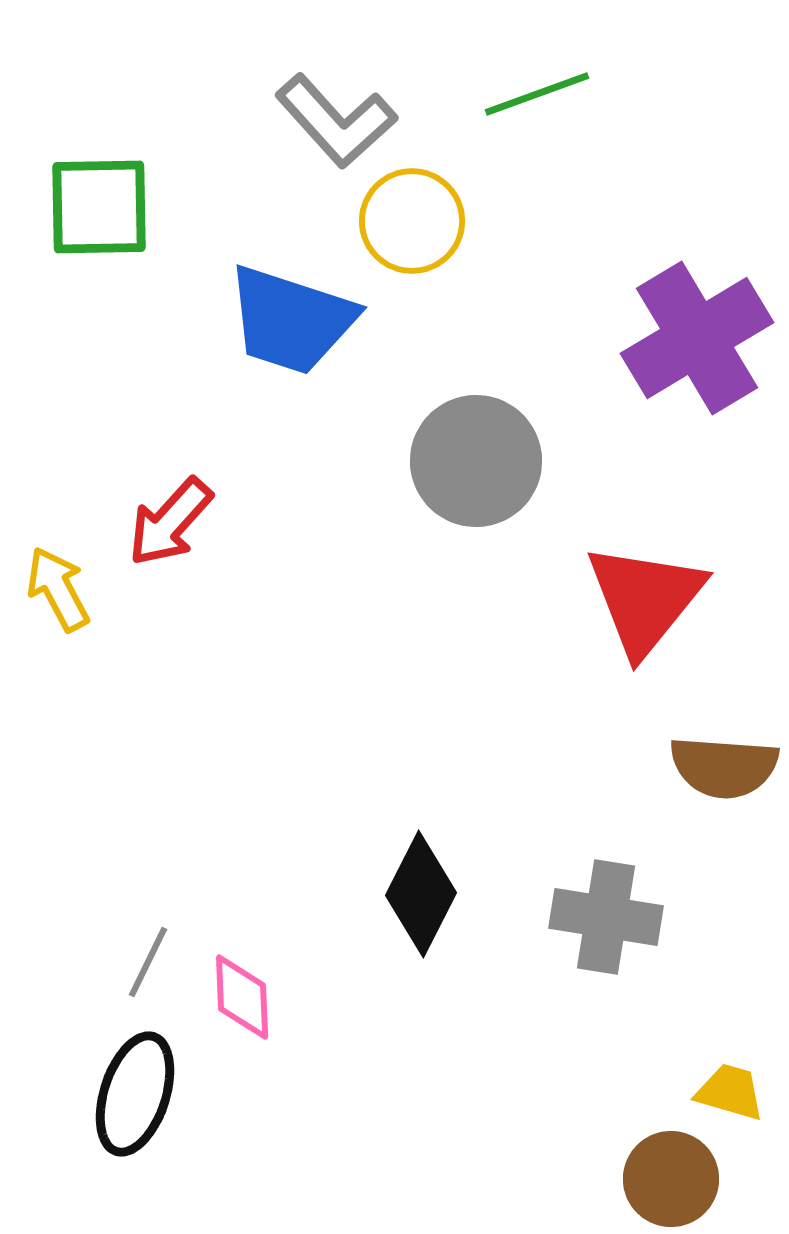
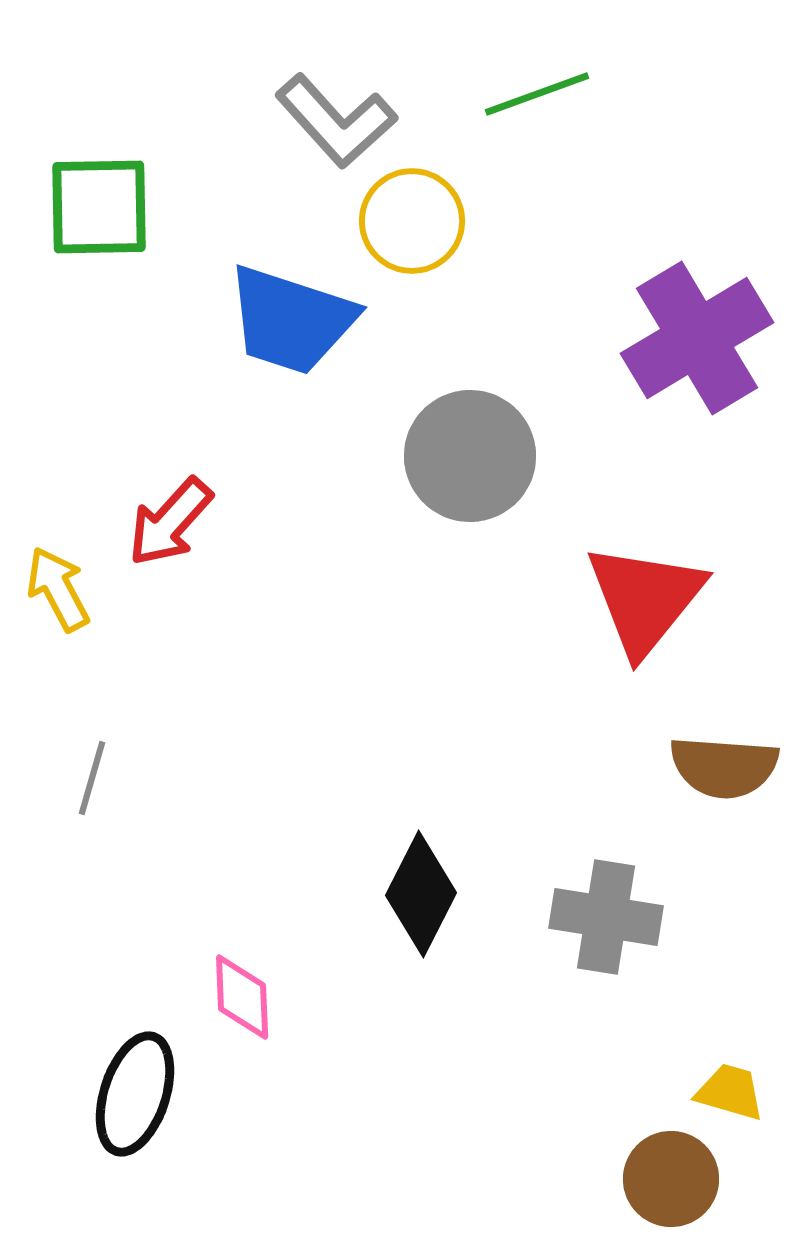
gray circle: moved 6 px left, 5 px up
gray line: moved 56 px left, 184 px up; rotated 10 degrees counterclockwise
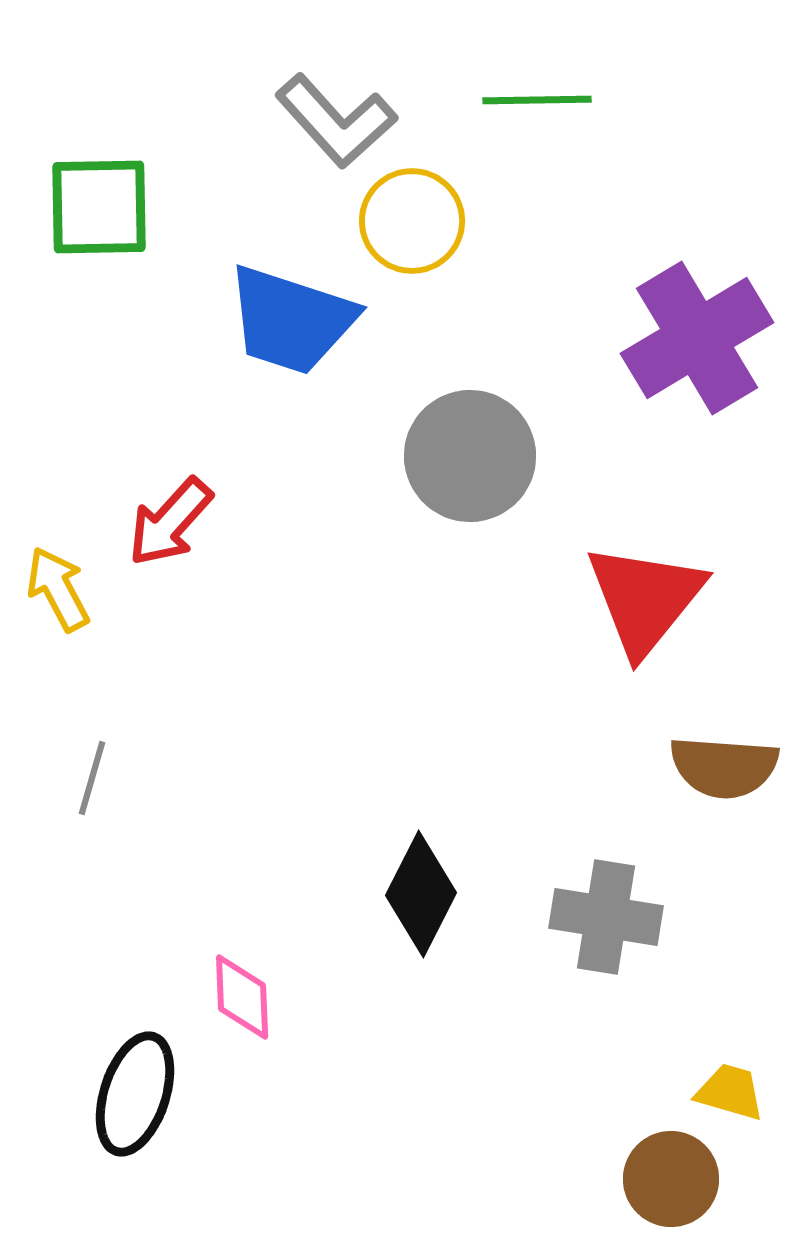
green line: moved 6 px down; rotated 19 degrees clockwise
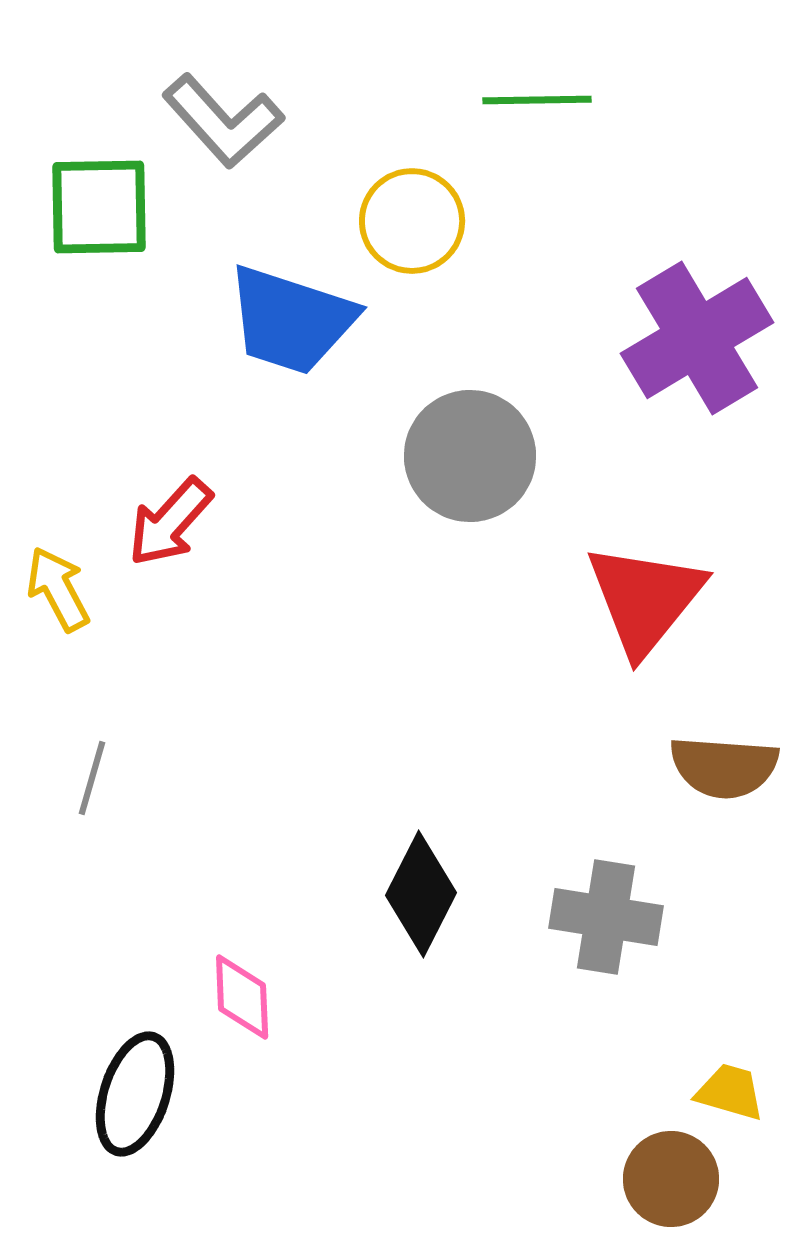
gray L-shape: moved 113 px left
